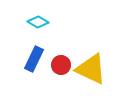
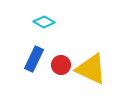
cyan diamond: moved 6 px right
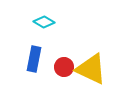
blue rectangle: rotated 15 degrees counterclockwise
red circle: moved 3 px right, 2 px down
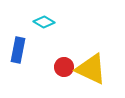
blue rectangle: moved 16 px left, 9 px up
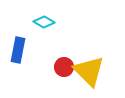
yellow triangle: moved 2 px left, 2 px down; rotated 20 degrees clockwise
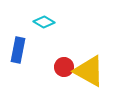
yellow triangle: rotated 16 degrees counterclockwise
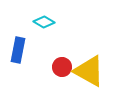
red circle: moved 2 px left
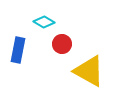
red circle: moved 23 px up
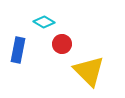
yellow triangle: rotated 16 degrees clockwise
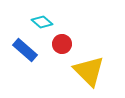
cyan diamond: moved 2 px left; rotated 10 degrees clockwise
blue rectangle: moved 7 px right; rotated 60 degrees counterclockwise
